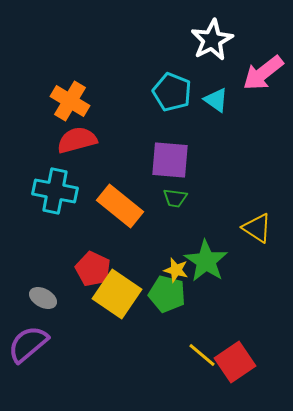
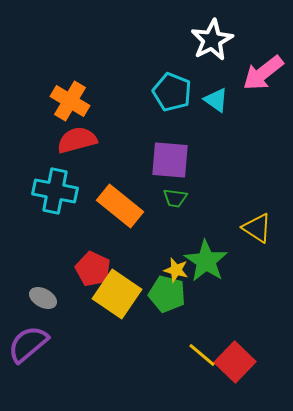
red square: rotated 12 degrees counterclockwise
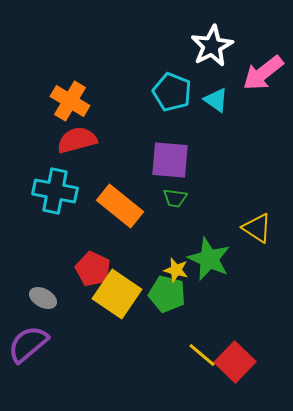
white star: moved 6 px down
green star: moved 3 px right, 2 px up; rotated 9 degrees counterclockwise
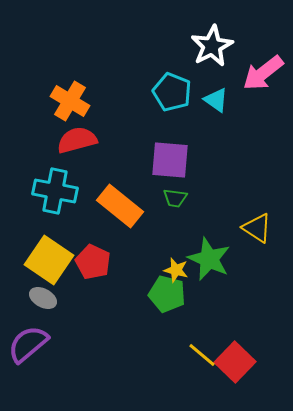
red pentagon: moved 7 px up
yellow square: moved 68 px left, 34 px up
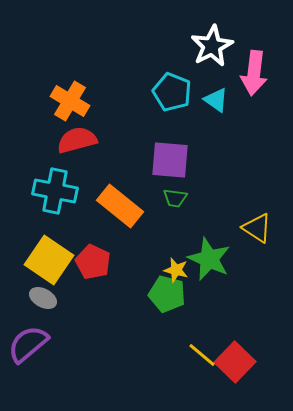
pink arrow: moved 9 px left; rotated 45 degrees counterclockwise
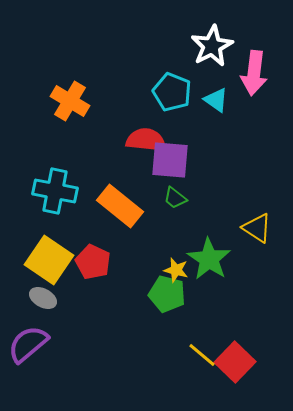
red semicircle: moved 69 px right; rotated 21 degrees clockwise
green trapezoid: rotated 30 degrees clockwise
green star: rotated 9 degrees clockwise
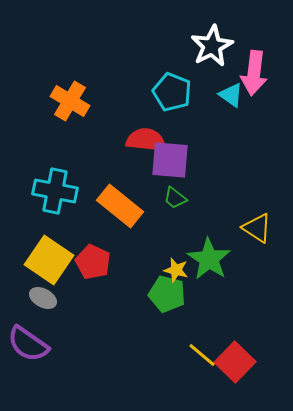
cyan triangle: moved 15 px right, 5 px up
purple semicircle: rotated 105 degrees counterclockwise
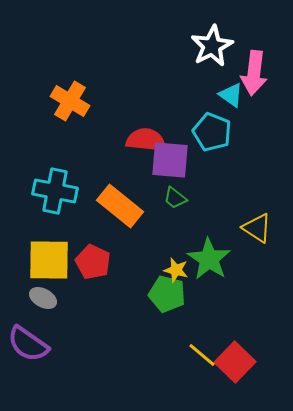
cyan pentagon: moved 40 px right, 40 px down
yellow square: rotated 33 degrees counterclockwise
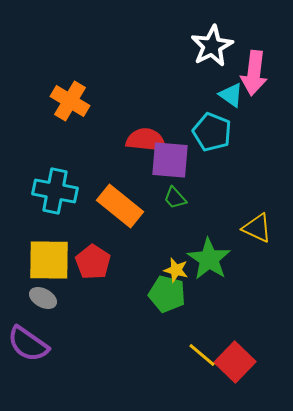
green trapezoid: rotated 10 degrees clockwise
yellow triangle: rotated 8 degrees counterclockwise
red pentagon: rotated 8 degrees clockwise
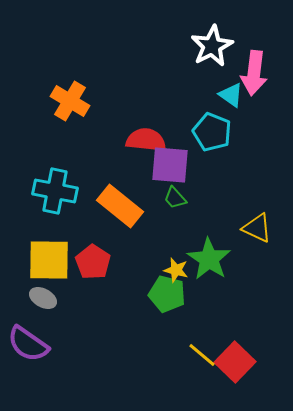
purple square: moved 5 px down
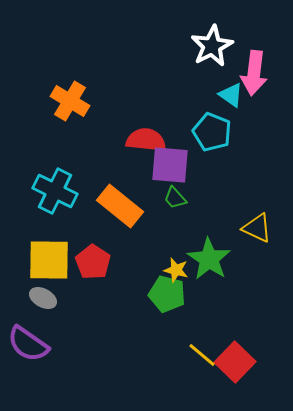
cyan cross: rotated 15 degrees clockwise
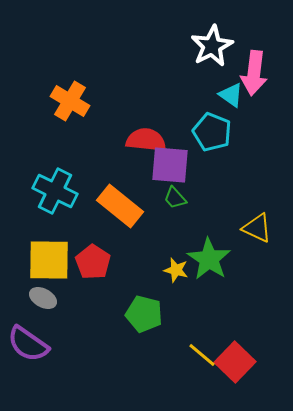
green pentagon: moved 23 px left, 20 px down
